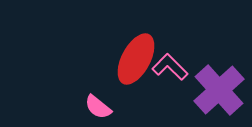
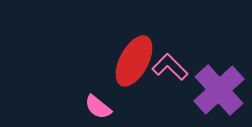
red ellipse: moved 2 px left, 2 px down
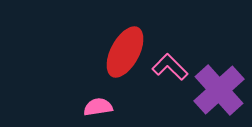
red ellipse: moved 9 px left, 9 px up
pink semicircle: rotated 132 degrees clockwise
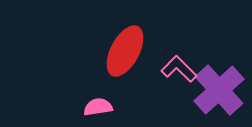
red ellipse: moved 1 px up
pink L-shape: moved 9 px right, 2 px down
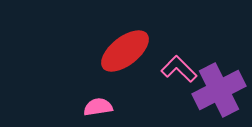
red ellipse: rotated 24 degrees clockwise
purple cross: rotated 15 degrees clockwise
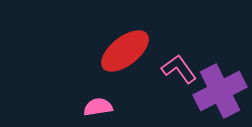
pink L-shape: rotated 9 degrees clockwise
purple cross: moved 1 px right, 1 px down
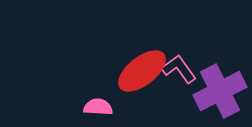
red ellipse: moved 17 px right, 20 px down
pink semicircle: rotated 12 degrees clockwise
